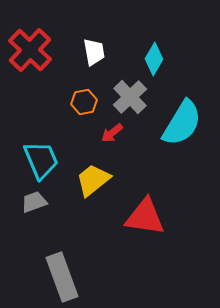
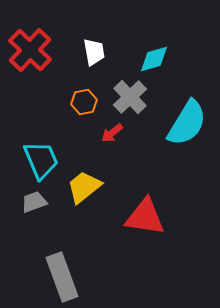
cyan diamond: rotated 44 degrees clockwise
cyan semicircle: moved 5 px right
yellow trapezoid: moved 9 px left, 7 px down
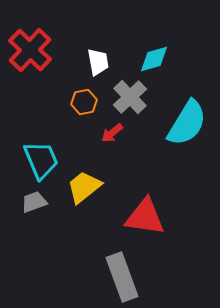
white trapezoid: moved 4 px right, 10 px down
gray rectangle: moved 60 px right
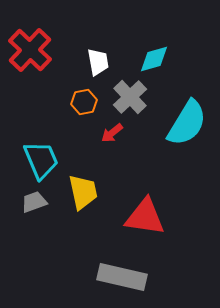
yellow trapezoid: moved 1 px left, 5 px down; rotated 117 degrees clockwise
gray rectangle: rotated 57 degrees counterclockwise
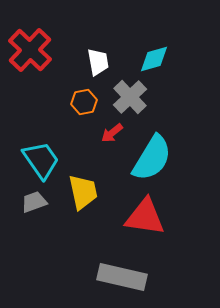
cyan semicircle: moved 35 px left, 35 px down
cyan trapezoid: rotated 12 degrees counterclockwise
